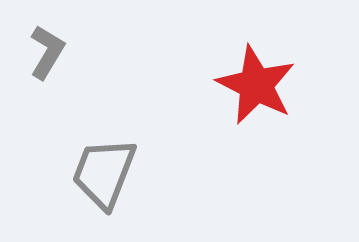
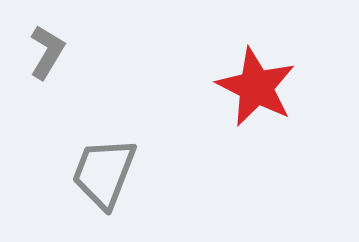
red star: moved 2 px down
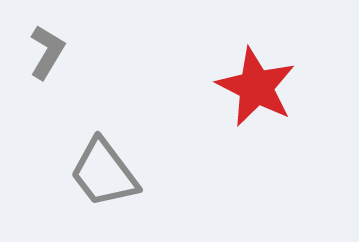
gray trapezoid: rotated 58 degrees counterclockwise
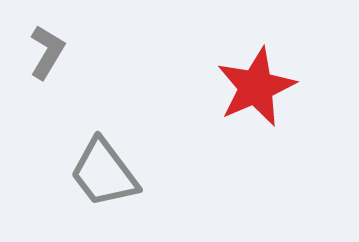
red star: rotated 22 degrees clockwise
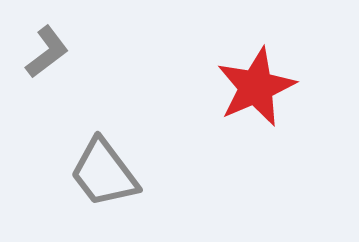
gray L-shape: rotated 22 degrees clockwise
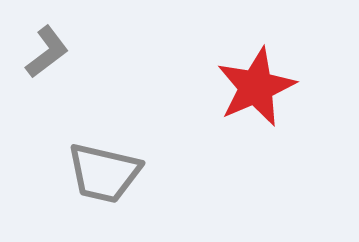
gray trapezoid: rotated 40 degrees counterclockwise
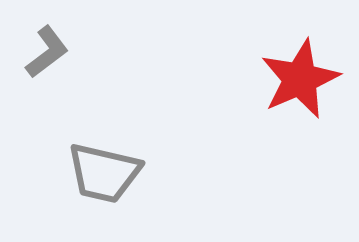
red star: moved 44 px right, 8 px up
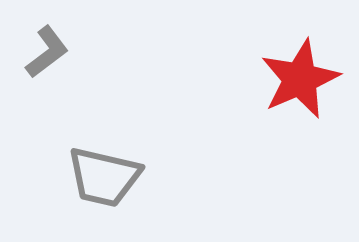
gray trapezoid: moved 4 px down
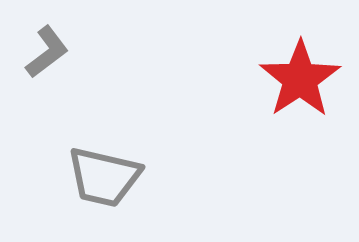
red star: rotated 10 degrees counterclockwise
